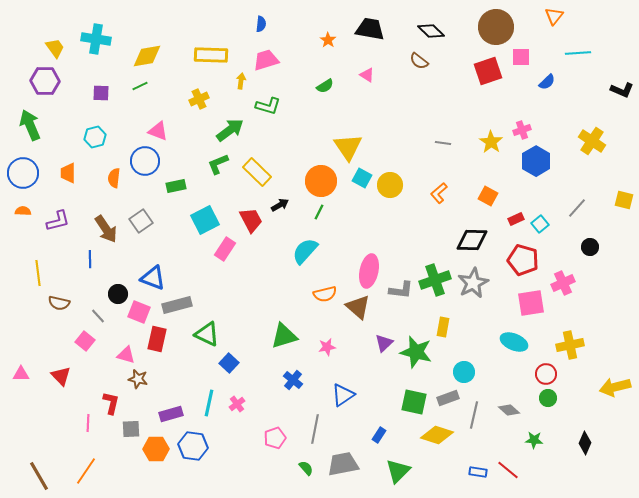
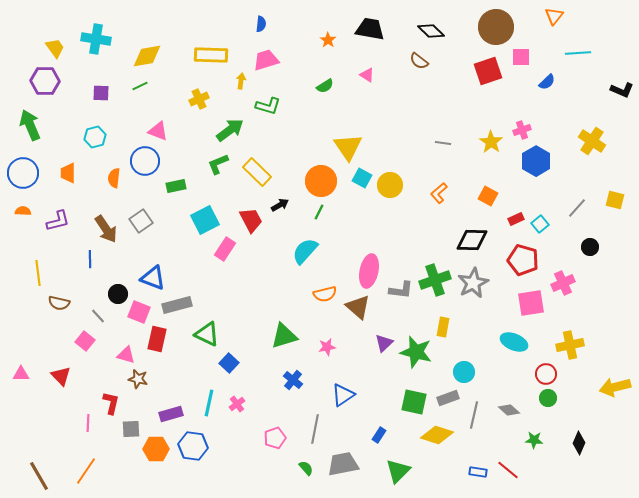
yellow square at (624, 200): moved 9 px left
black diamond at (585, 443): moved 6 px left
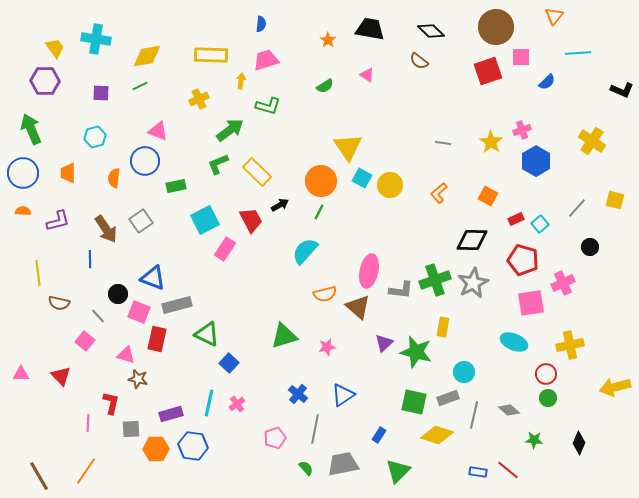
green arrow at (30, 125): moved 1 px right, 4 px down
blue cross at (293, 380): moved 5 px right, 14 px down
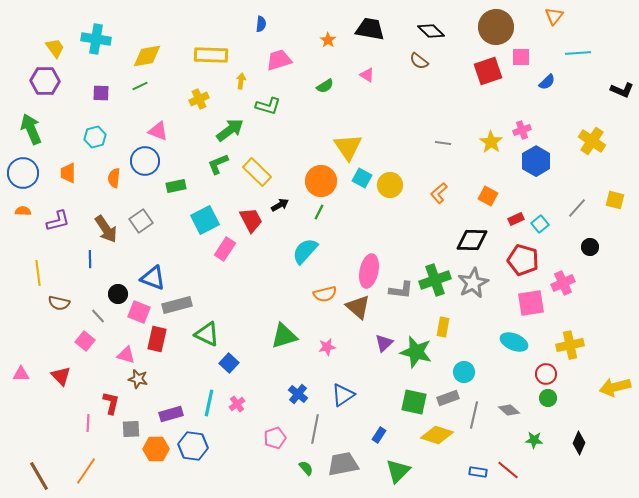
pink trapezoid at (266, 60): moved 13 px right
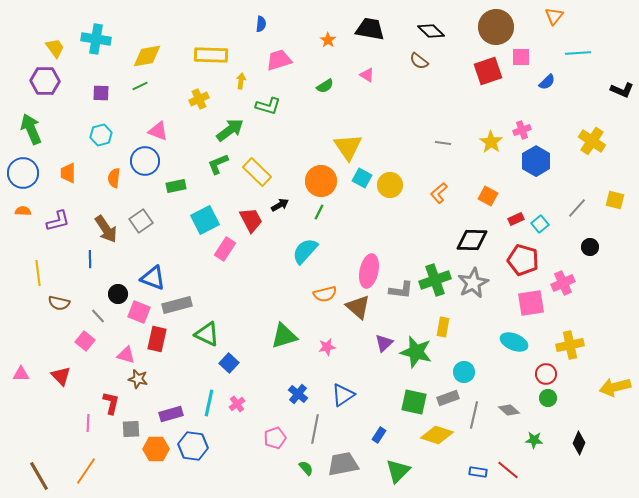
cyan hexagon at (95, 137): moved 6 px right, 2 px up
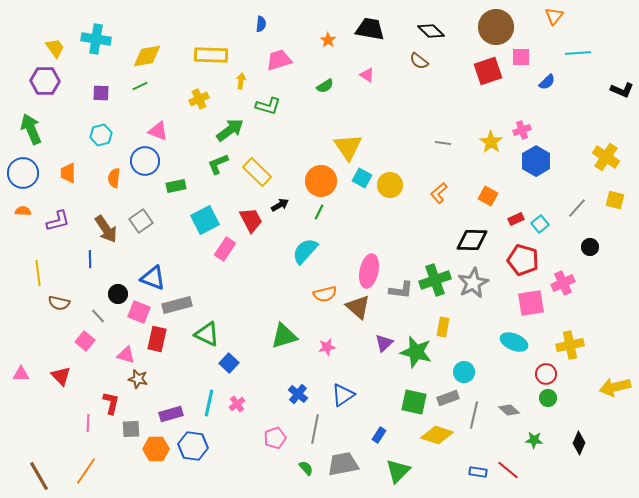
yellow cross at (592, 141): moved 14 px right, 16 px down
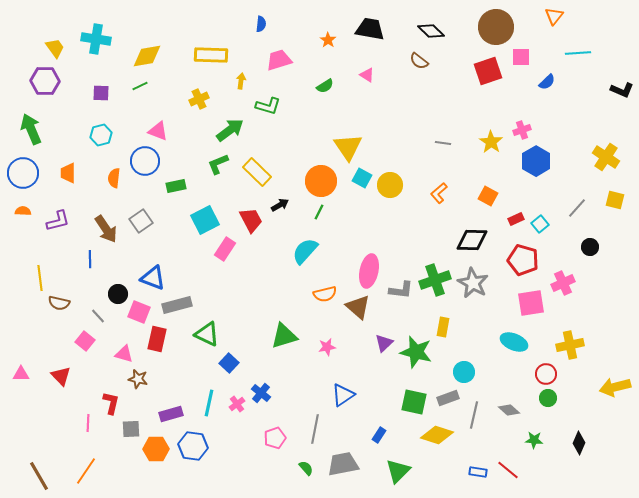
yellow line at (38, 273): moved 2 px right, 5 px down
gray star at (473, 283): rotated 16 degrees counterclockwise
pink triangle at (126, 355): moved 2 px left, 1 px up
blue cross at (298, 394): moved 37 px left, 1 px up
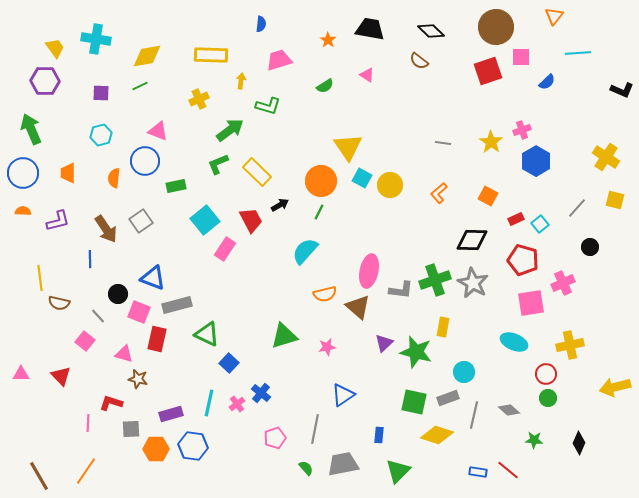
cyan square at (205, 220): rotated 12 degrees counterclockwise
red L-shape at (111, 403): rotated 85 degrees counterclockwise
blue rectangle at (379, 435): rotated 28 degrees counterclockwise
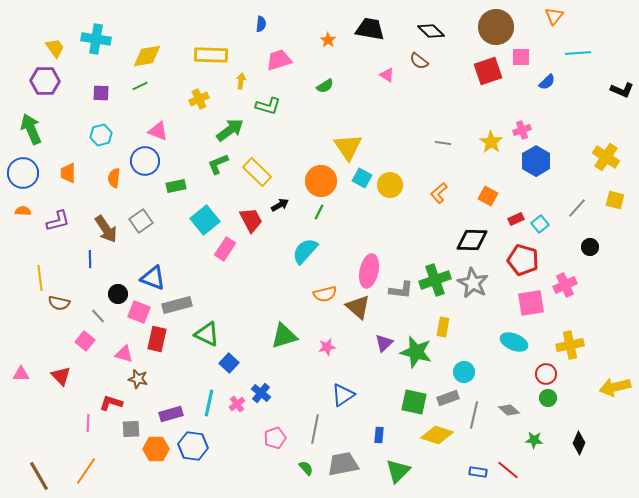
pink triangle at (367, 75): moved 20 px right
pink cross at (563, 283): moved 2 px right, 2 px down
